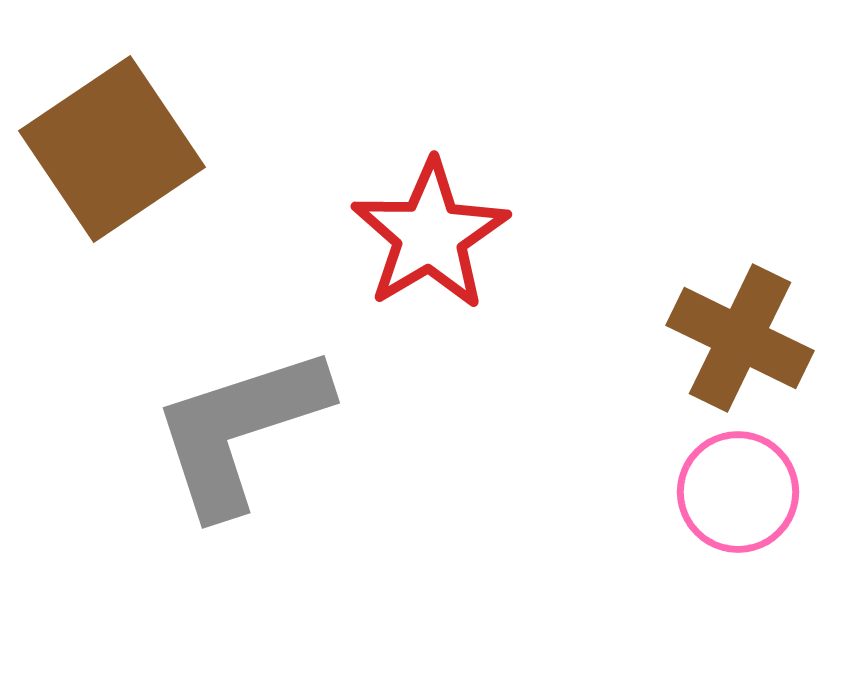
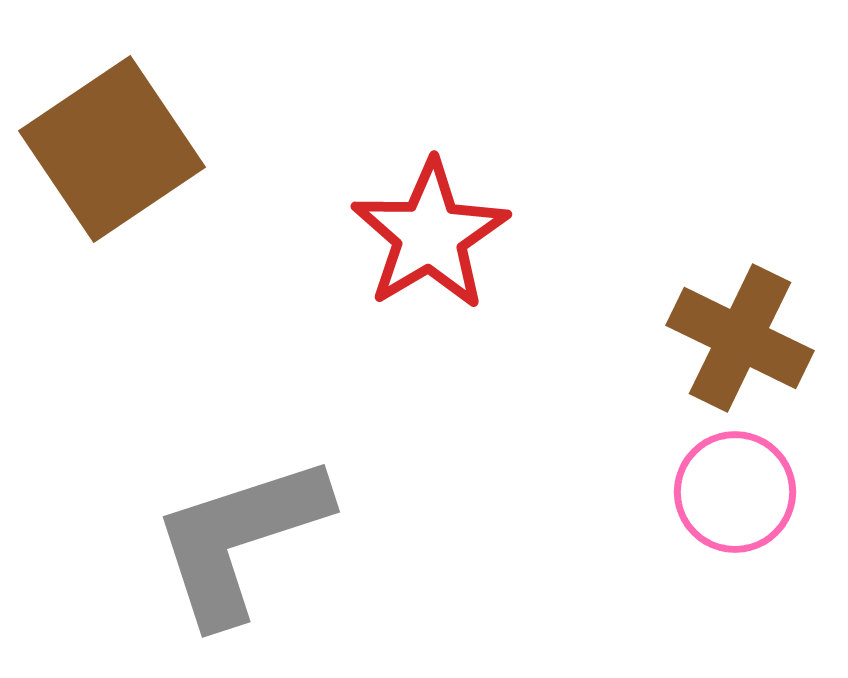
gray L-shape: moved 109 px down
pink circle: moved 3 px left
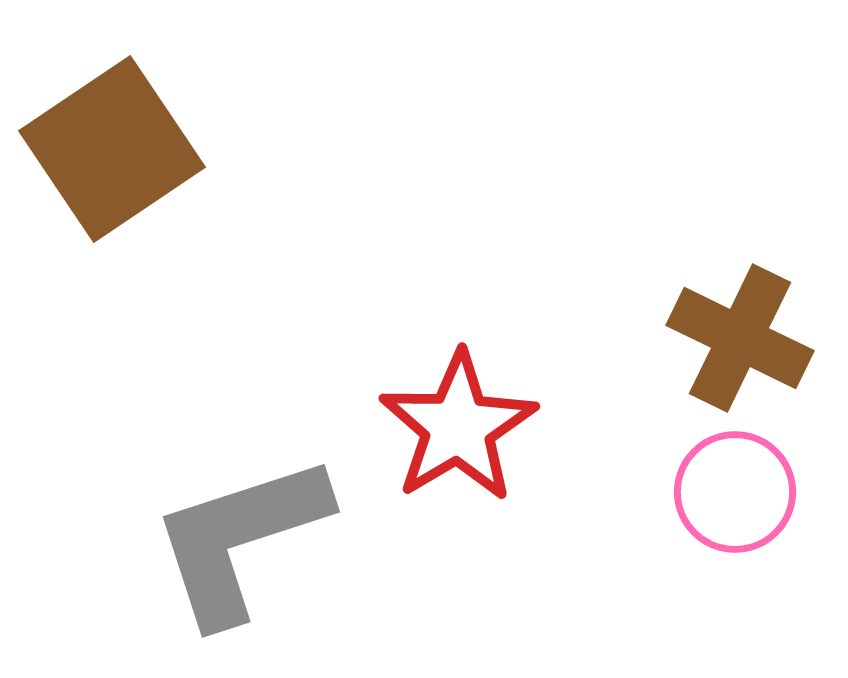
red star: moved 28 px right, 192 px down
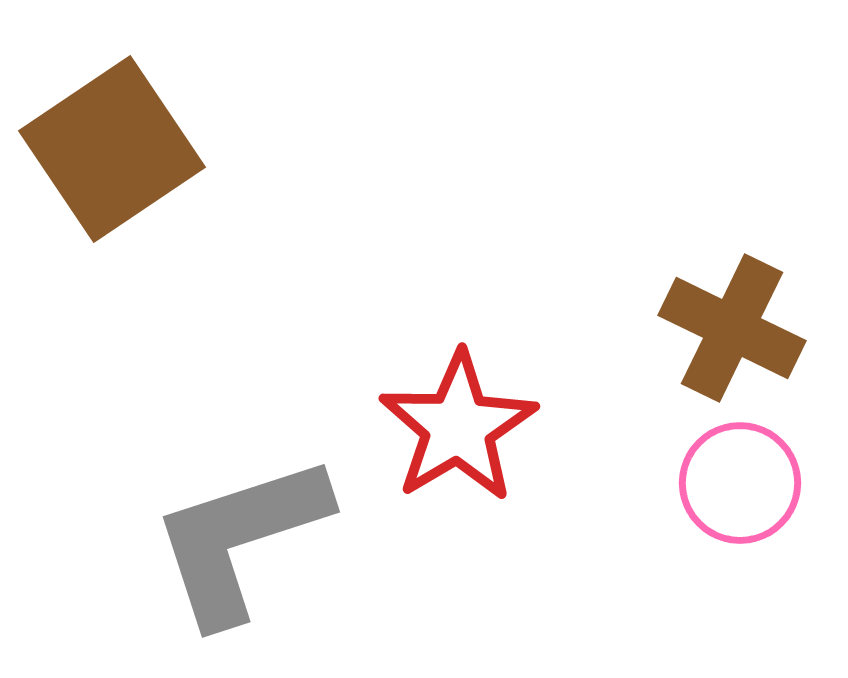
brown cross: moved 8 px left, 10 px up
pink circle: moved 5 px right, 9 px up
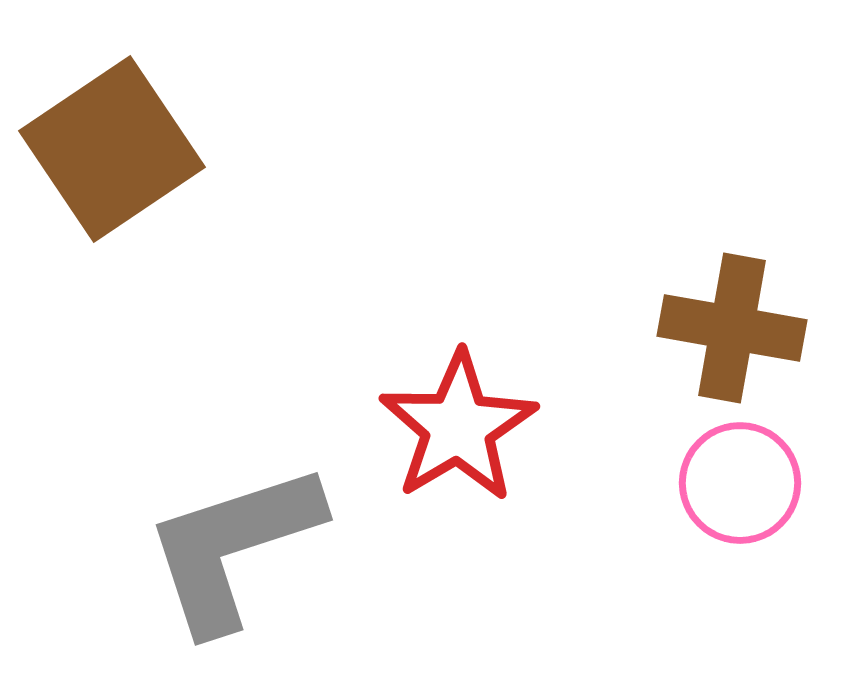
brown cross: rotated 16 degrees counterclockwise
gray L-shape: moved 7 px left, 8 px down
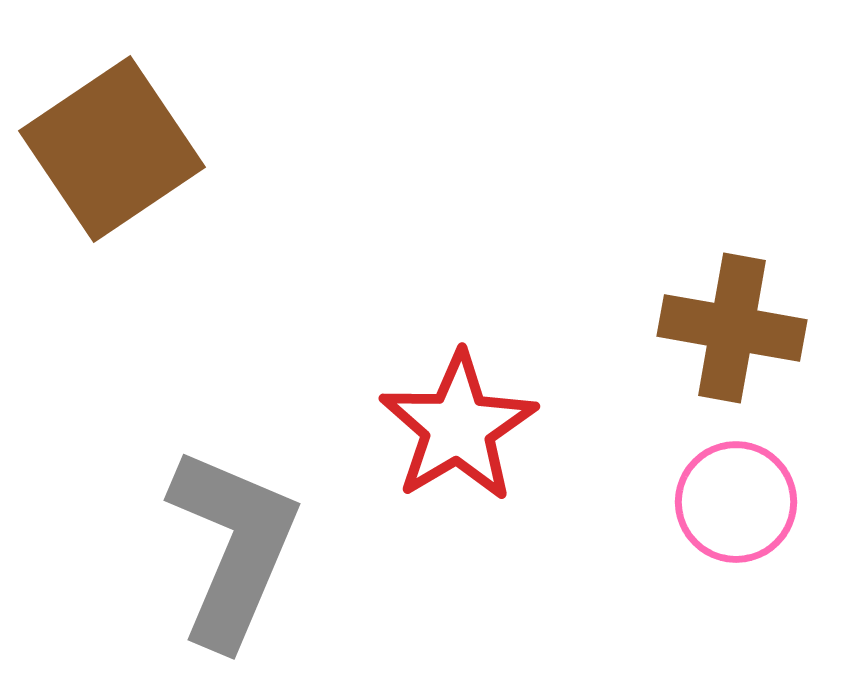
pink circle: moved 4 px left, 19 px down
gray L-shape: rotated 131 degrees clockwise
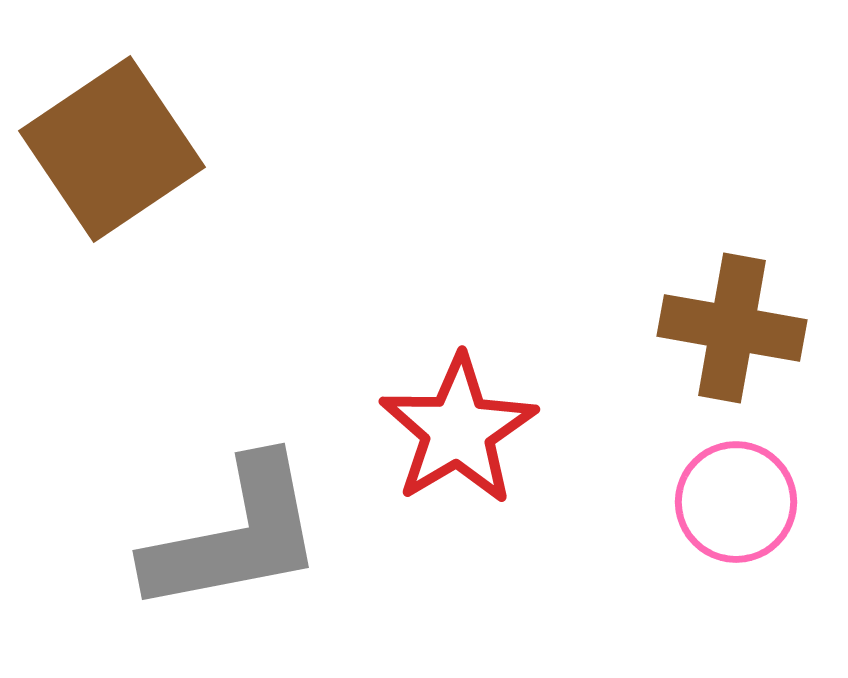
red star: moved 3 px down
gray L-shape: moved 2 px right, 11 px up; rotated 56 degrees clockwise
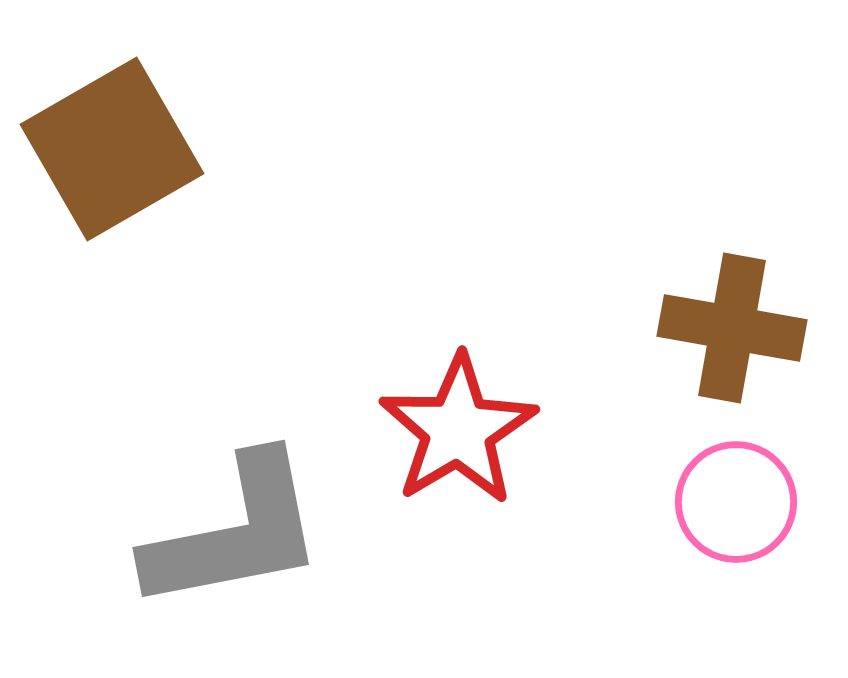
brown square: rotated 4 degrees clockwise
gray L-shape: moved 3 px up
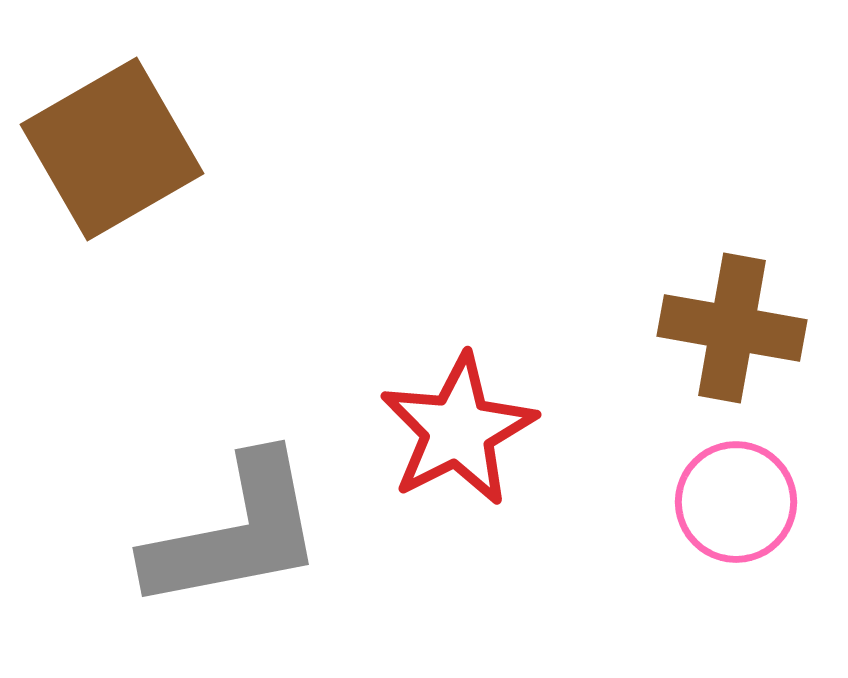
red star: rotated 4 degrees clockwise
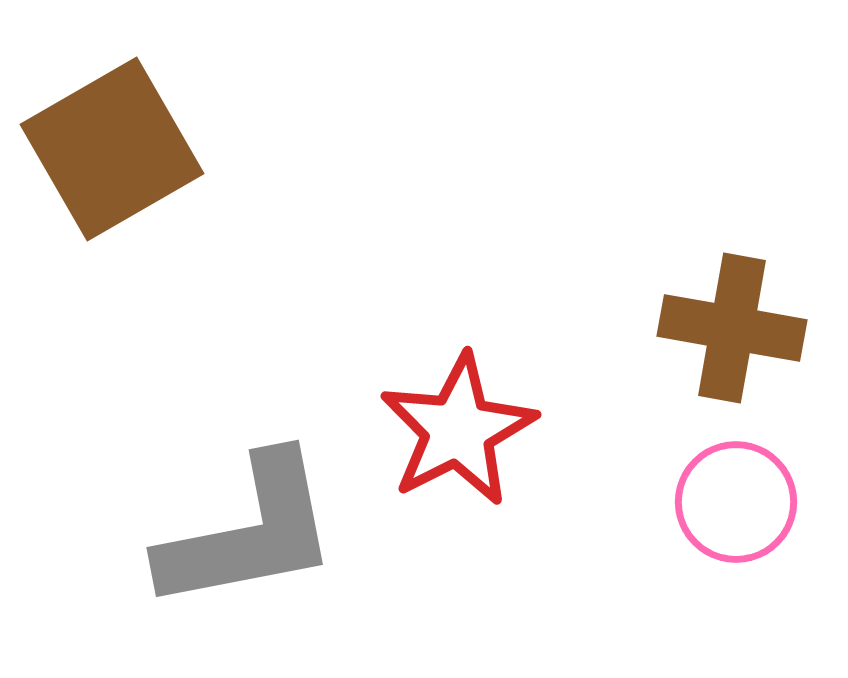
gray L-shape: moved 14 px right
